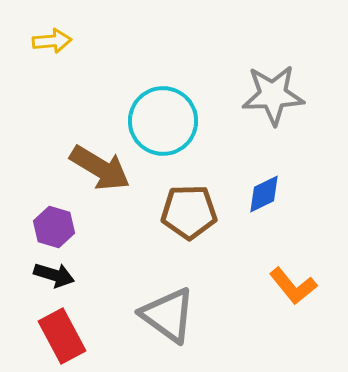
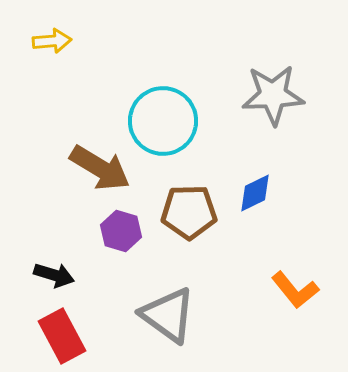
blue diamond: moved 9 px left, 1 px up
purple hexagon: moved 67 px right, 4 px down
orange L-shape: moved 2 px right, 4 px down
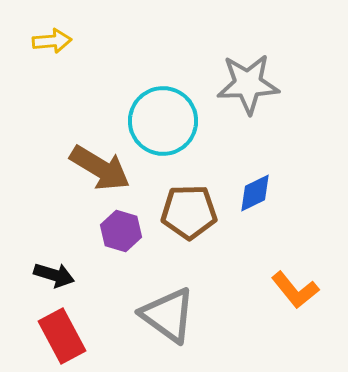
gray star: moved 25 px left, 11 px up
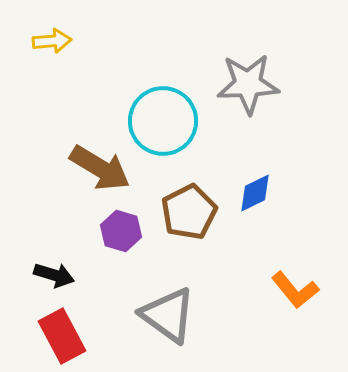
brown pentagon: rotated 26 degrees counterclockwise
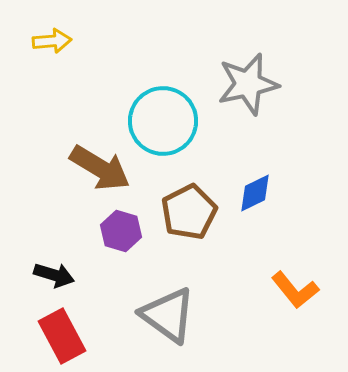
gray star: rotated 10 degrees counterclockwise
